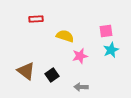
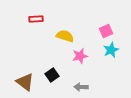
pink square: rotated 16 degrees counterclockwise
brown triangle: moved 1 px left, 11 px down
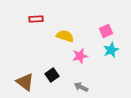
gray arrow: rotated 24 degrees clockwise
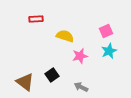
cyan star: moved 2 px left, 1 px down
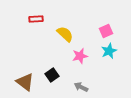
yellow semicircle: moved 2 px up; rotated 24 degrees clockwise
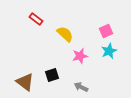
red rectangle: rotated 40 degrees clockwise
black square: rotated 16 degrees clockwise
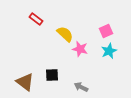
pink star: moved 7 px up; rotated 28 degrees clockwise
black square: rotated 16 degrees clockwise
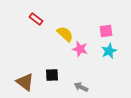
pink square: rotated 16 degrees clockwise
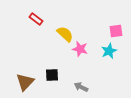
pink square: moved 10 px right
brown triangle: rotated 36 degrees clockwise
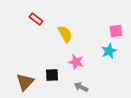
yellow semicircle: rotated 18 degrees clockwise
pink star: moved 4 px left, 13 px down
